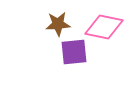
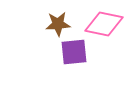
pink diamond: moved 3 px up
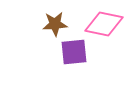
brown star: moved 3 px left
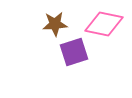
purple square: rotated 12 degrees counterclockwise
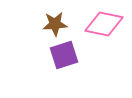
purple square: moved 10 px left, 3 px down
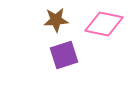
brown star: moved 1 px right, 4 px up
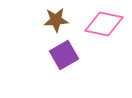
purple square: rotated 12 degrees counterclockwise
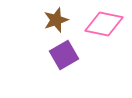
brown star: rotated 15 degrees counterclockwise
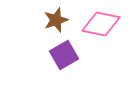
pink diamond: moved 3 px left
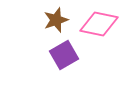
pink diamond: moved 2 px left
